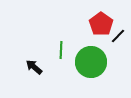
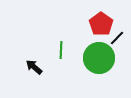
black line: moved 1 px left, 2 px down
green circle: moved 8 px right, 4 px up
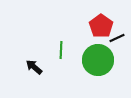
red pentagon: moved 2 px down
black line: rotated 21 degrees clockwise
green circle: moved 1 px left, 2 px down
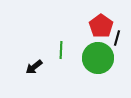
black line: rotated 49 degrees counterclockwise
green circle: moved 2 px up
black arrow: rotated 78 degrees counterclockwise
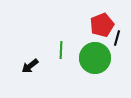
red pentagon: moved 1 px right, 1 px up; rotated 15 degrees clockwise
green circle: moved 3 px left
black arrow: moved 4 px left, 1 px up
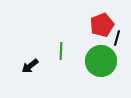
green line: moved 1 px down
green circle: moved 6 px right, 3 px down
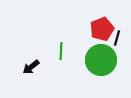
red pentagon: moved 4 px down
green circle: moved 1 px up
black arrow: moved 1 px right, 1 px down
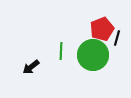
green circle: moved 8 px left, 5 px up
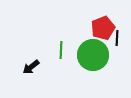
red pentagon: moved 1 px right, 1 px up
black line: rotated 14 degrees counterclockwise
green line: moved 1 px up
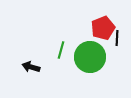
green line: rotated 12 degrees clockwise
green circle: moved 3 px left, 2 px down
black arrow: rotated 54 degrees clockwise
